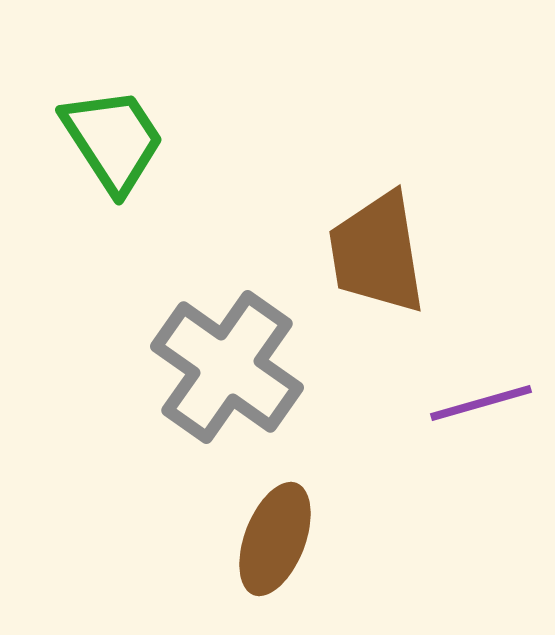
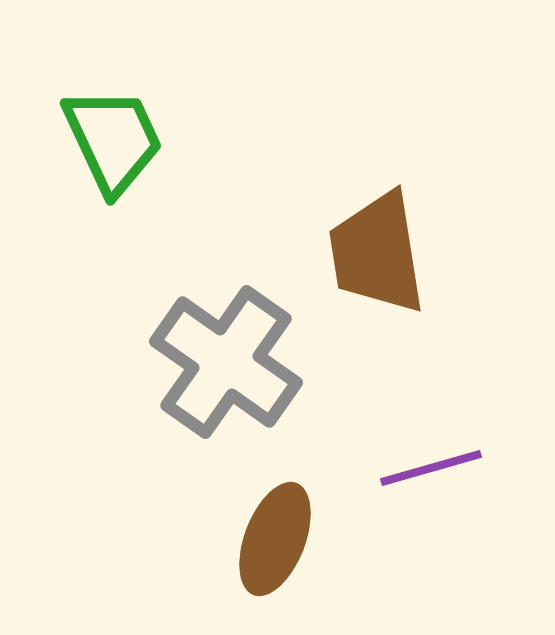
green trapezoid: rotated 8 degrees clockwise
gray cross: moved 1 px left, 5 px up
purple line: moved 50 px left, 65 px down
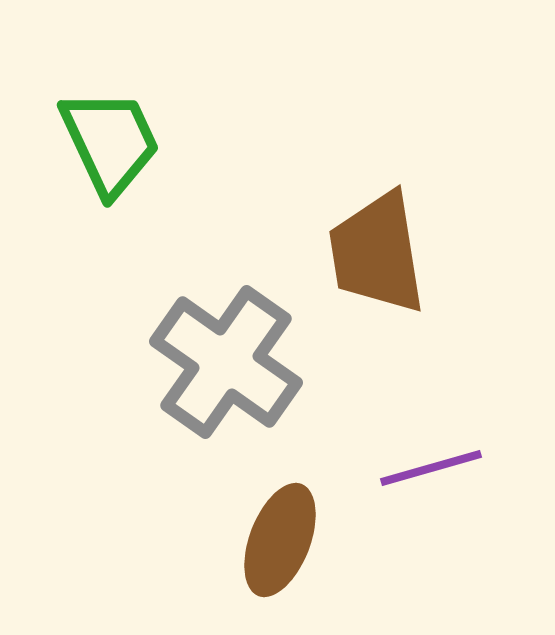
green trapezoid: moved 3 px left, 2 px down
brown ellipse: moved 5 px right, 1 px down
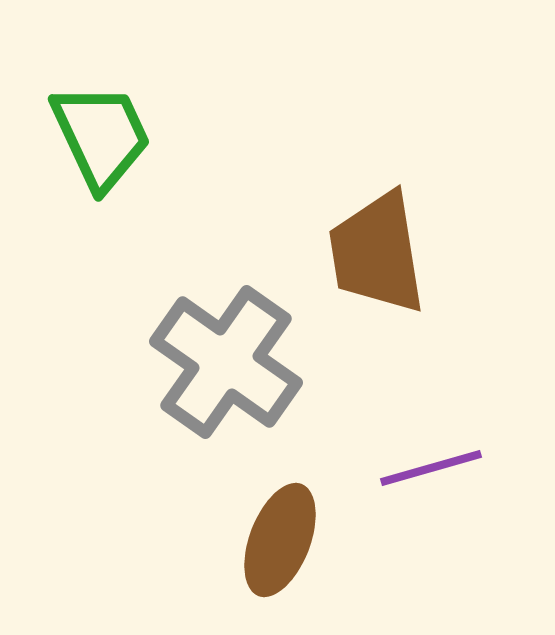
green trapezoid: moved 9 px left, 6 px up
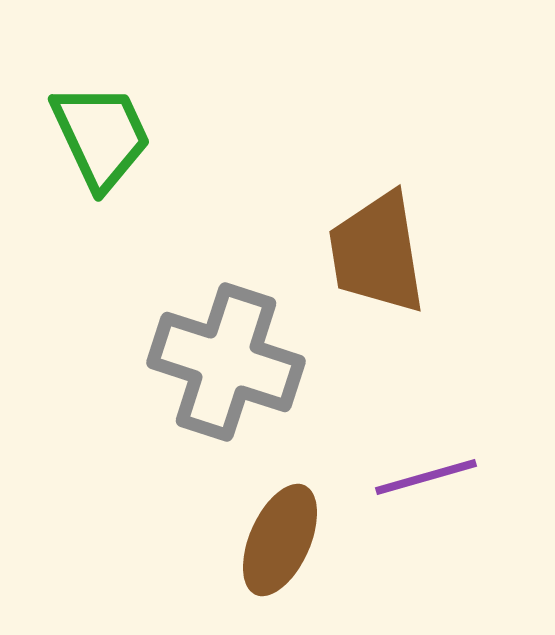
gray cross: rotated 17 degrees counterclockwise
purple line: moved 5 px left, 9 px down
brown ellipse: rotated 3 degrees clockwise
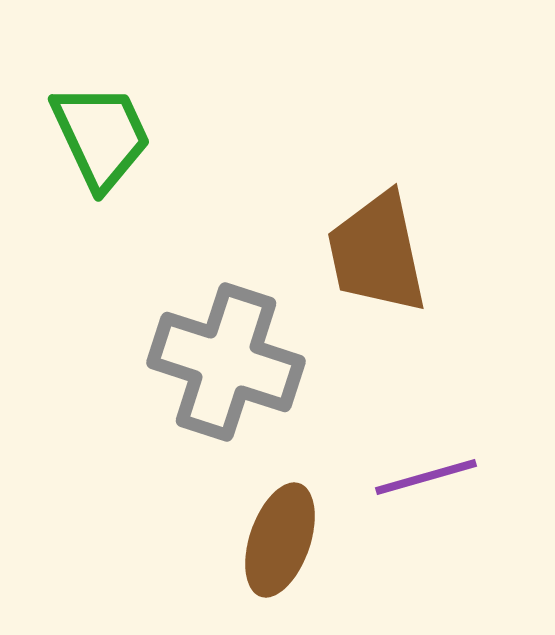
brown trapezoid: rotated 3 degrees counterclockwise
brown ellipse: rotated 5 degrees counterclockwise
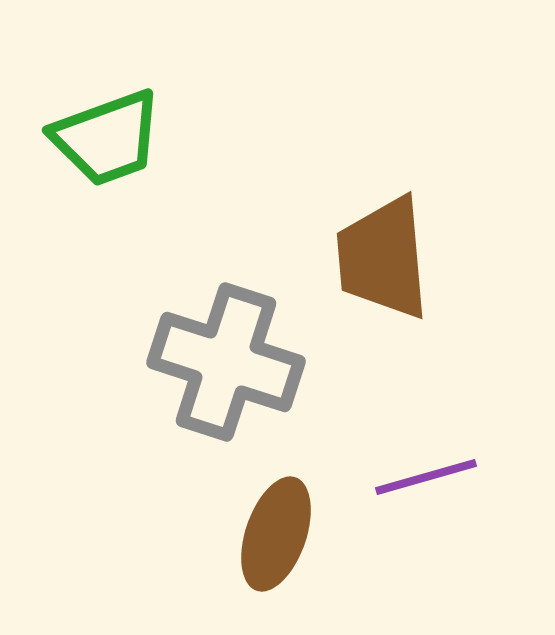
green trapezoid: moved 6 px right, 2 px down; rotated 95 degrees clockwise
brown trapezoid: moved 6 px right, 5 px down; rotated 7 degrees clockwise
brown ellipse: moved 4 px left, 6 px up
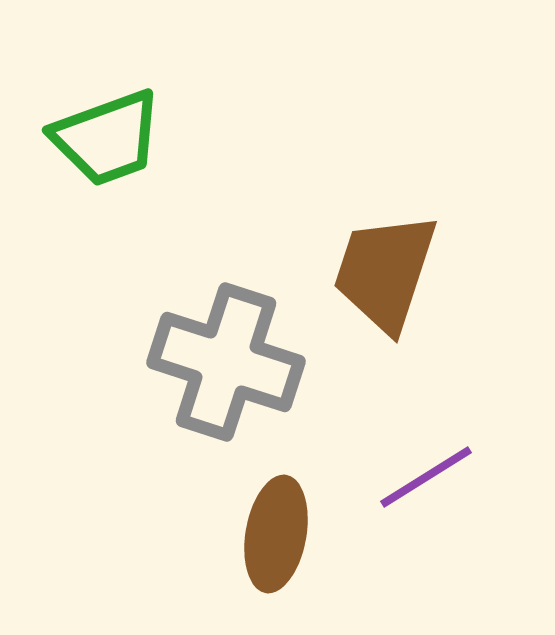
brown trapezoid: moved 2 px right, 14 px down; rotated 23 degrees clockwise
purple line: rotated 16 degrees counterclockwise
brown ellipse: rotated 9 degrees counterclockwise
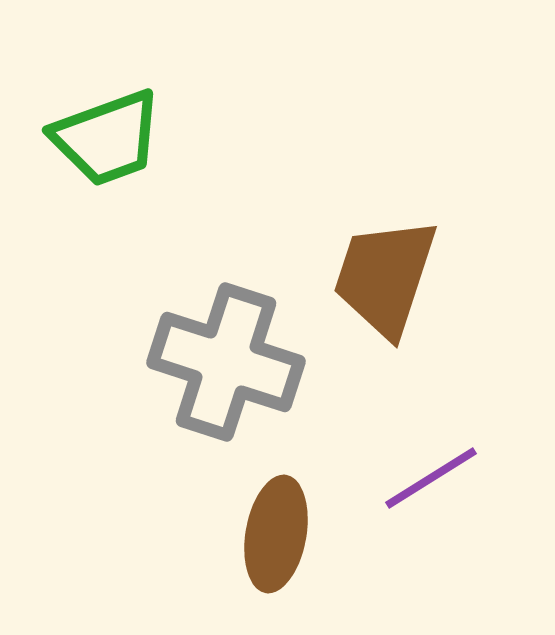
brown trapezoid: moved 5 px down
purple line: moved 5 px right, 1 px down
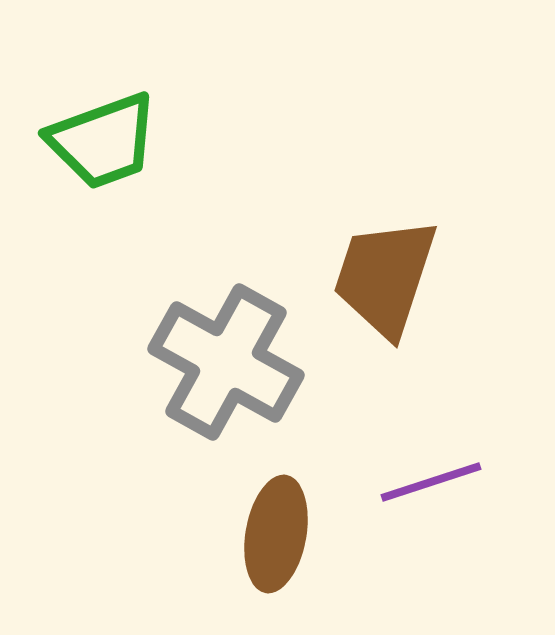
green trapezoid: moved 4 px left, 3 px down
gray cross: rotated 11 degrees clockwise
purple line: moved 4 px down; rotated 14 degrees clockwise
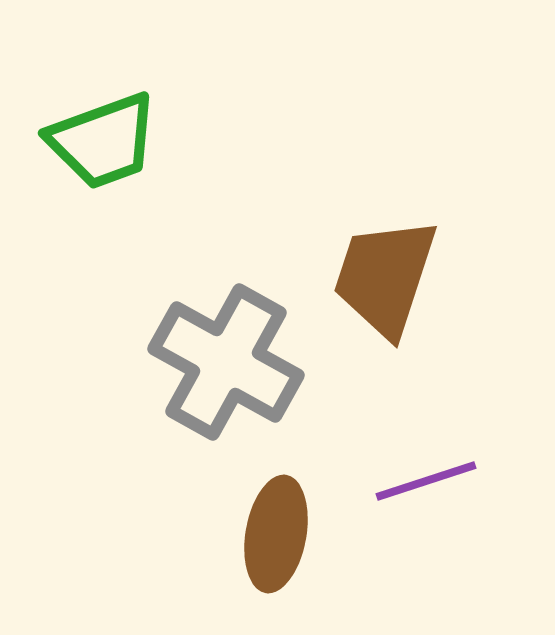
purple line: moved 5 px left, 1 px up
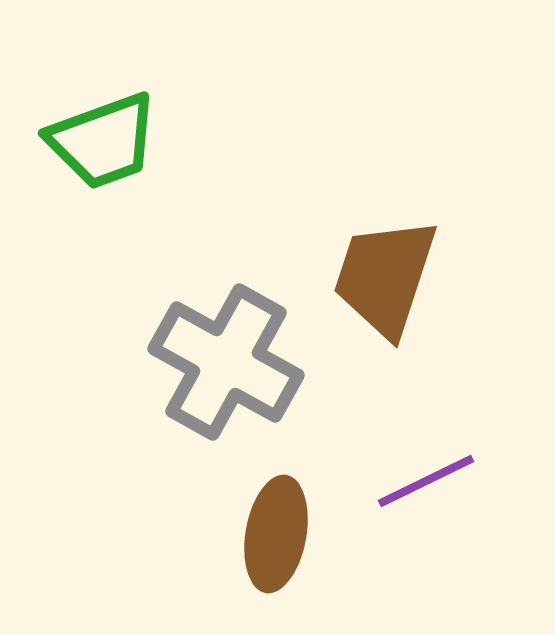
purple line: rotated 8 degrees counterclockwise
